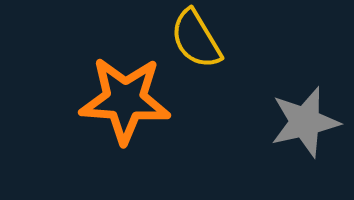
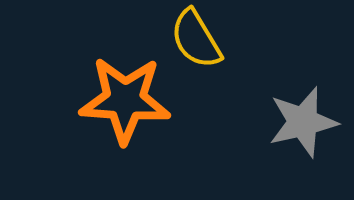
gray star: moved 2 px left
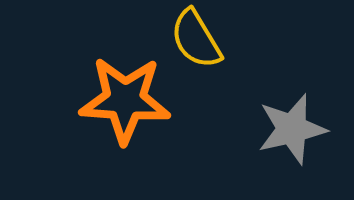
gray star: moved 11 px left, 7 px down
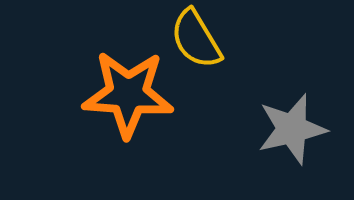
orange star: moved 3 px right, 6 px up
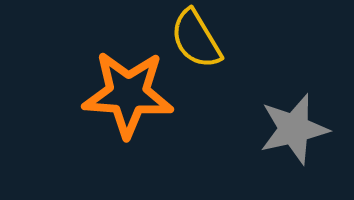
gray star: moved 2 px right
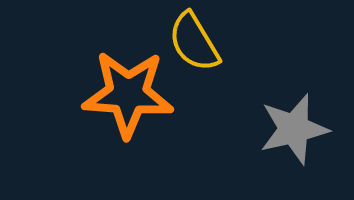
yellow semicircle: moved 2 px left, 3 px down
